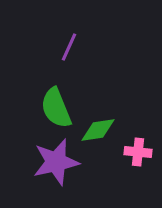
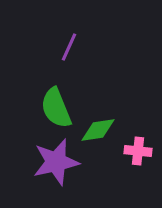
pink cross: moved 1 px up
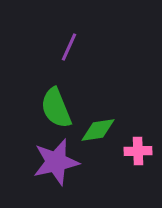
pink cross: rotated 8 degrees counterclockwise
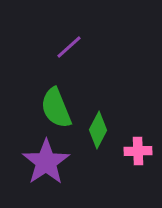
purple line: rotated 24 degrees clockwise
green diamond: rotated 54 degrees counterclockwise
purple star: moved 10 px left; rotated 21 degrees counterclockwise
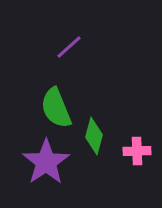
green diamond: moved 4 px left, 6 px down; rotated 12 degrees counterclockwise
pink cross: moved 1 px left
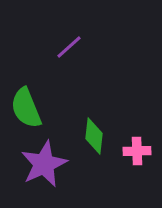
green semicircle: moved 30 px left
green diamond: rotated 9 degrees counterclockwise
purple star: moved 2 px left, 2 px down; rotated 9 degrees clockwise
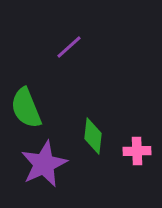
green diamond: moved 1 px left
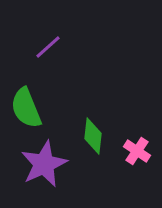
purple line: moved 21 px left
pink cross: rotated 36 degrees clockwise
